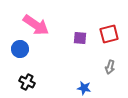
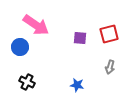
blue circle: moved 2 px up
blue star: moved 7 px left, 3 px up
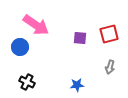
blue star: rotated 16 degrees counterclockwise
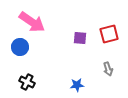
pink arrow: moved 4 px left, 3 px up
gray arrow: moved 2 px left, 2 px down; rotated 32 degrees counterclockwise
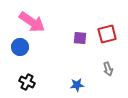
red square: moved 2 px left
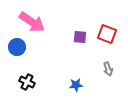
red square: rotated 36 degrees clockwise
purple square: moved 1 px up
blue circle: moved 3 px left
blue star: moved 1 px left
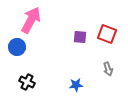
pink arrow: moved 1 px left, 2 px up; rotated 96 degrees counterclockwise
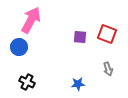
blue circle: moved 2 px right
blue star: moved 2 px right, 1 px up
